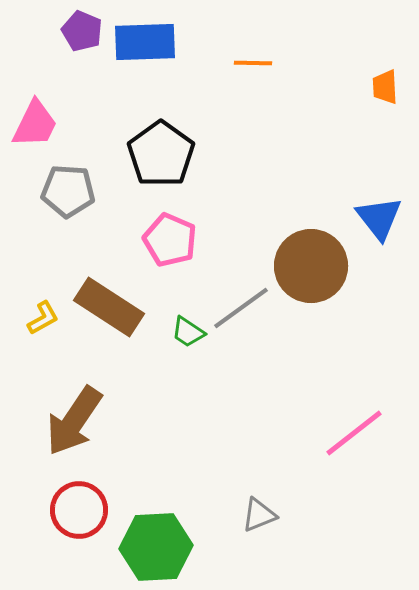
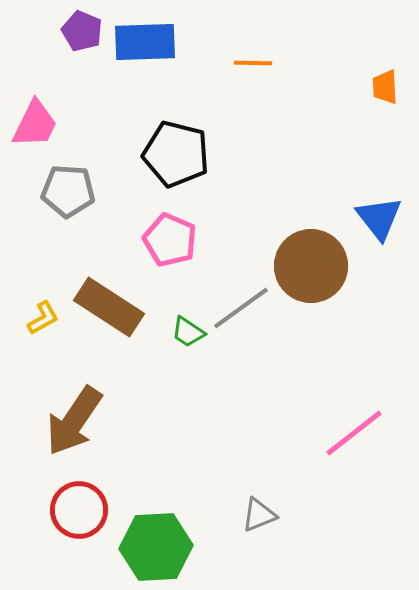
black pentagon: moved 15 px right; rotated 22 degrees counterclockwise
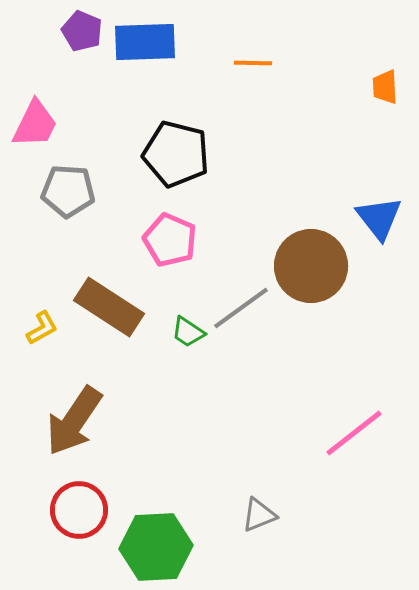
yellow L-shape: moved 1 px left, 10 px down
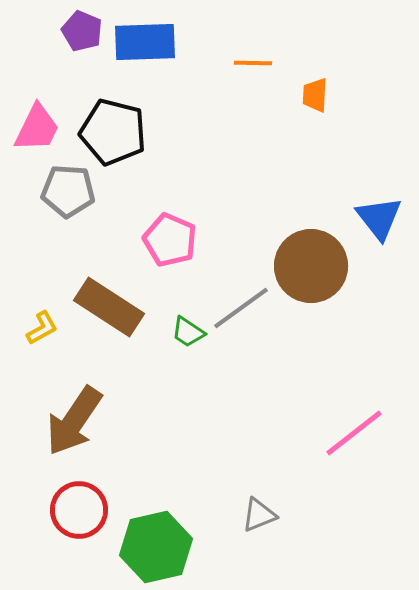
orange trapezoid: moved 70 px left, 8 px down; rotated 6 degrees clockwise
pink trapezoid: moved 2 px right, 4 px down
black pentagon: moved 63 px left, 22 px up
green hexagon: rotated 10 degrees counterclockwise
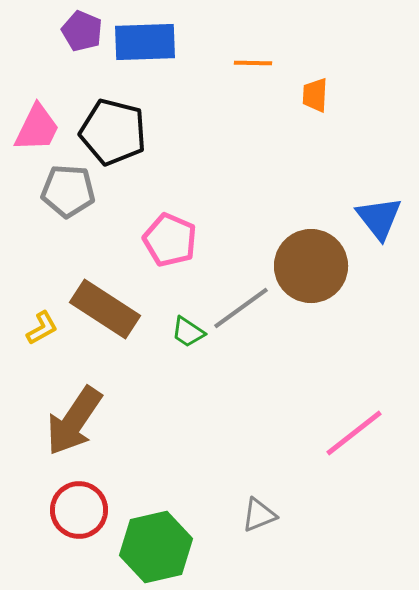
brown rectangle: moved 4 px left, 2 px down
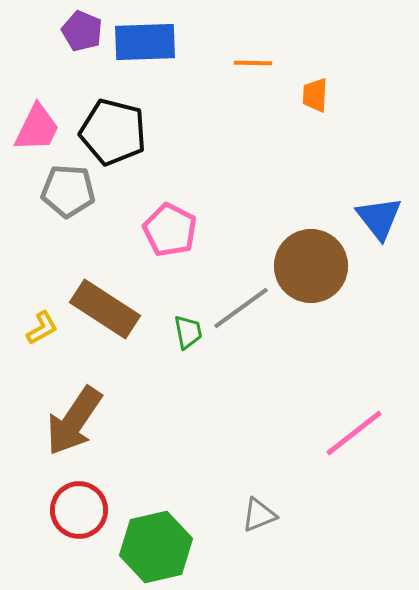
pink pentagon: moved 10 px up; rotated 4 degrees clockwise
green trapezoid: rotated 135 degrees counterclockwise
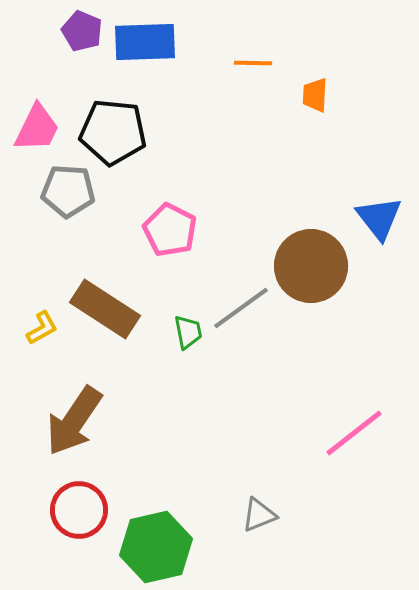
black pentagon: rotated 8 degrees counterclockwise
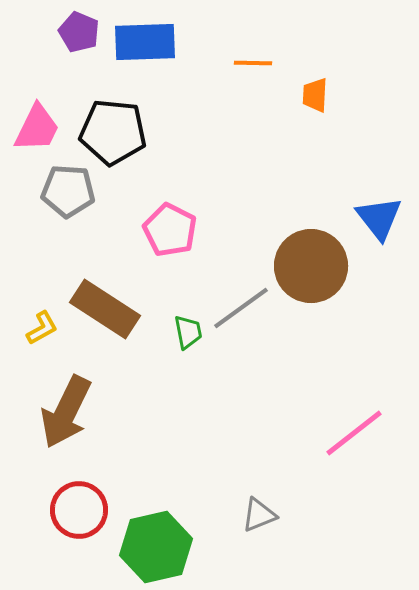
purple pentagon: moved 3 px left, 1 px down
brown arrow: moved 8 px left, 9 px up; rotated 8 degrees counterclockwise
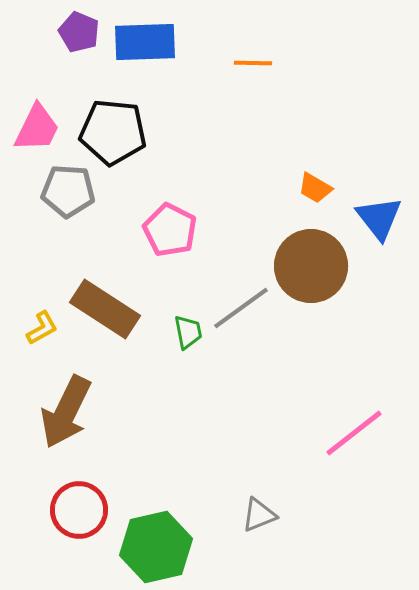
orange trapezoid: moved 93 px down; rotated 63 degrees counterclockwise
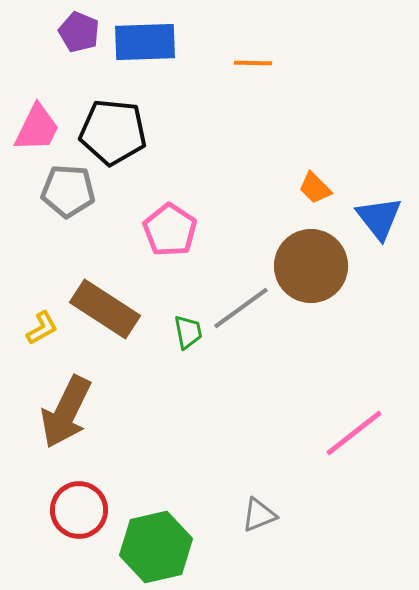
orange trapezoid: rotated 15 degrees clockwise
pink pentagon: rotated 6 degrees clockwise
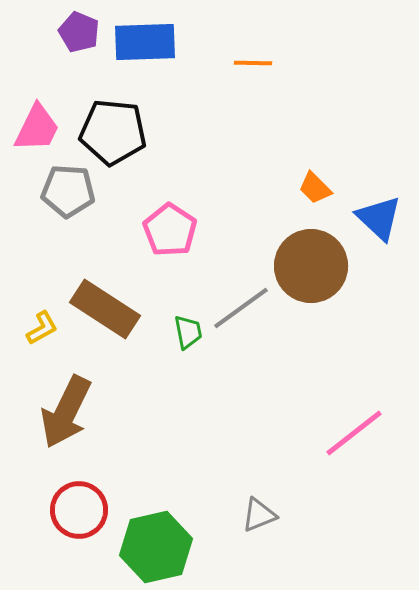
blue triangle: rotated 9 degrees counterclockwise
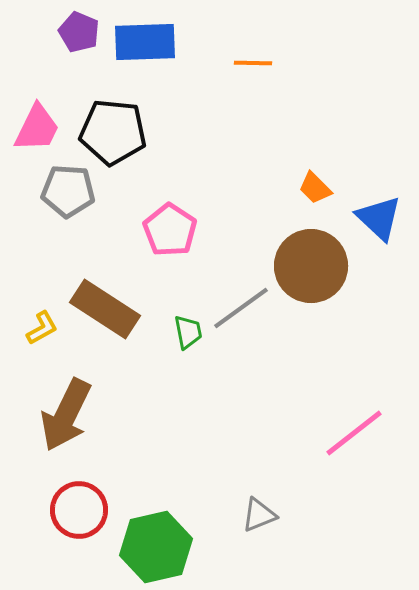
brown arrow: moved 3 px down
